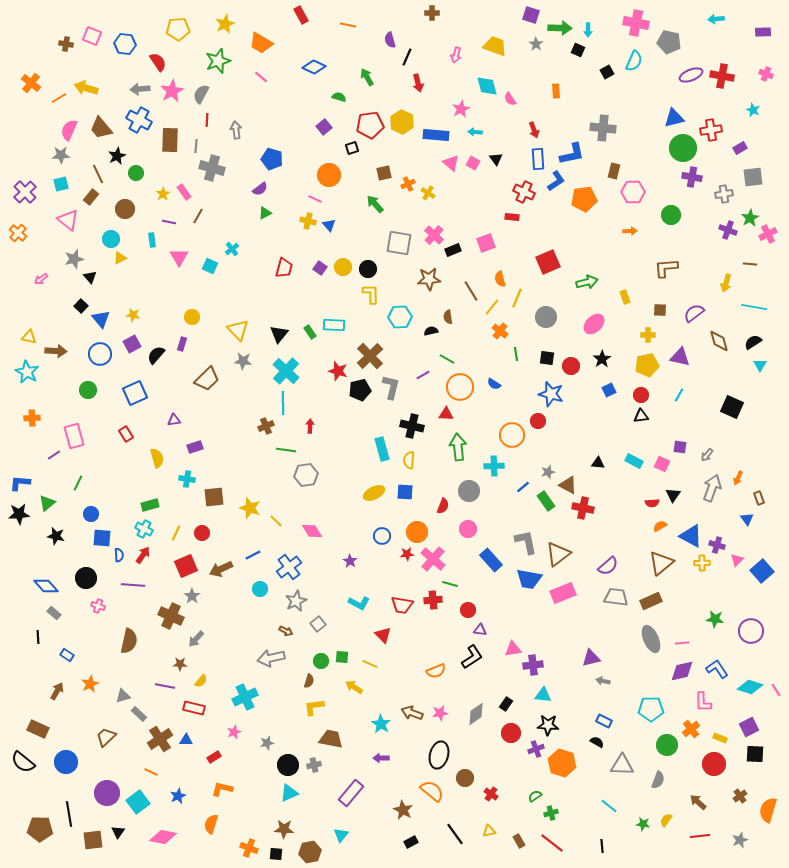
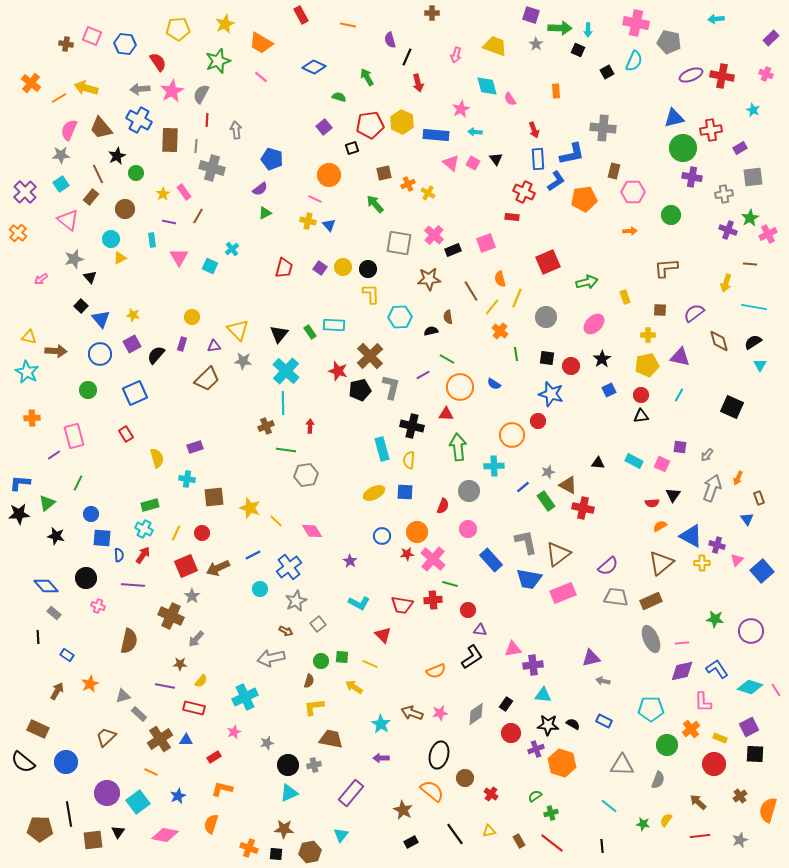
purple rectangle at (763, 32): moved 8 px right, 6 px down; rotated 42 degrees counterclockwise
cyan square at (61, 184): rotated 21 degrees counterclockwise
purple triangle at (174, 420): moved 40 px right, 74 px up
brown arrow at (221, 569): moved 3 px left, 1 px up
black semicircle at (597, 742): moved 24 px left, 18 px up
pink diamond at (163, 837): moved 2 px right, 2 px up
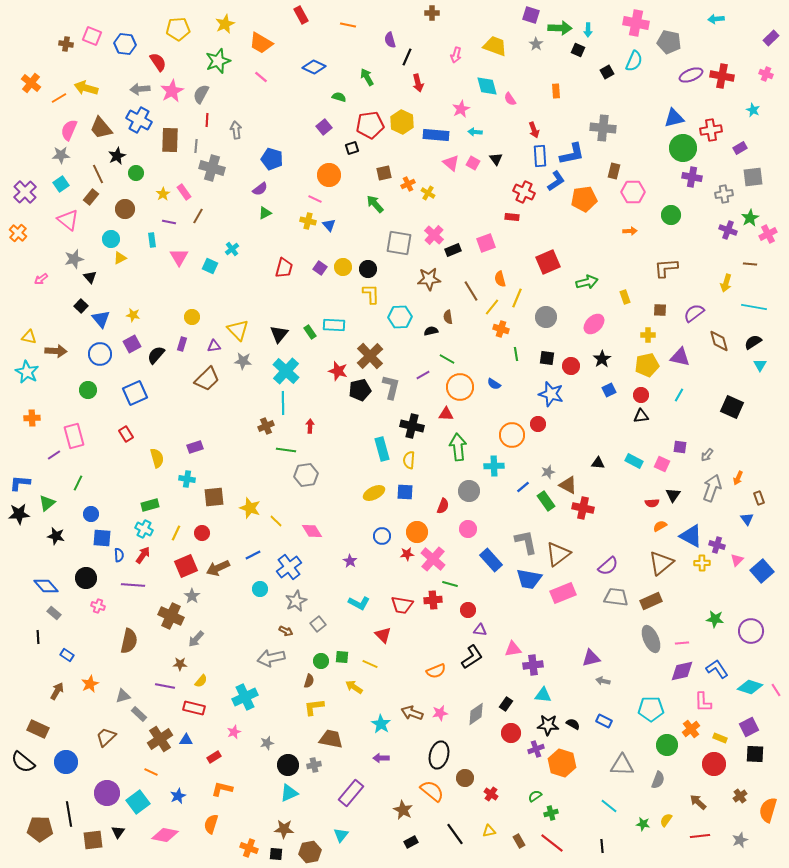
blue rectangle at (538, 159): moved 2 px right, 3 px up
orange cross at (500, 331): moved 1 px right, 2 px up; rotated 21 degrees counterclockwise
red circle at (538, 421): moved 3 px down
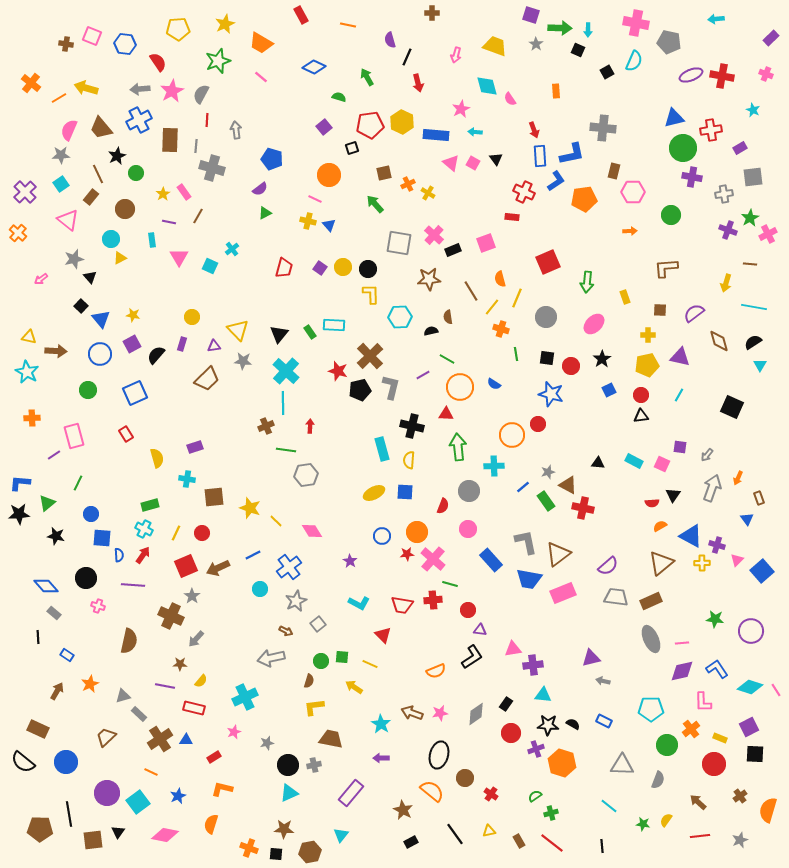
blue cross at (139, 120): rotated 35 degrees clockwise
green arrow at (587, 282): rotated 110 degrees clockwise
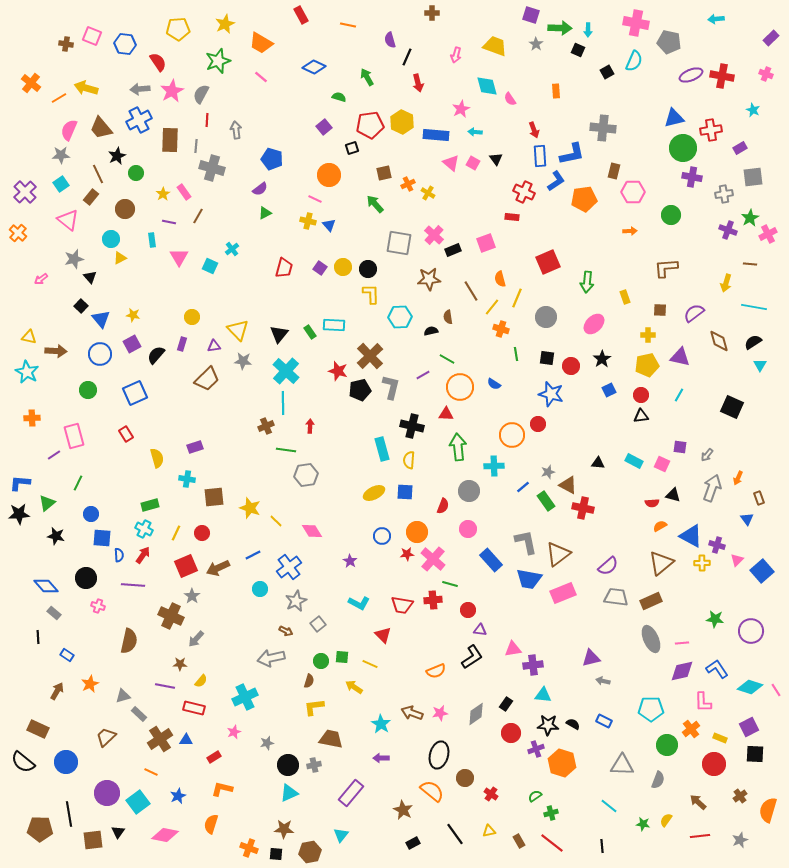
black triangle at (673, 495): rotated 49 degrees counterclockwise
black rectangle at (411, 842): moved 2 px right, 1 px down
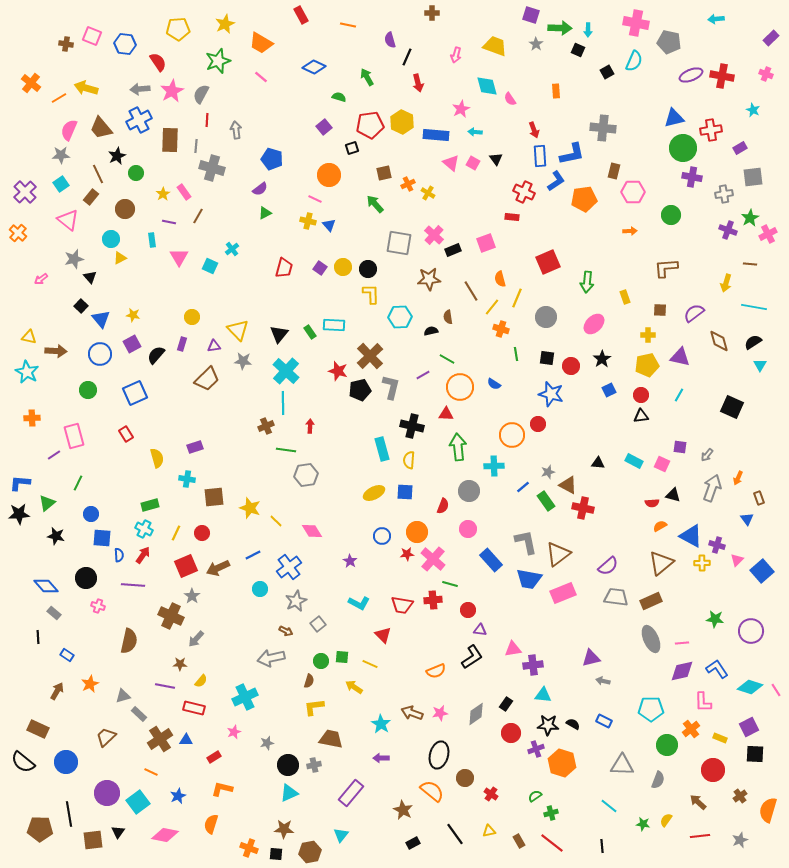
red circle at (714, 764): moved 1 px left, 6 px down
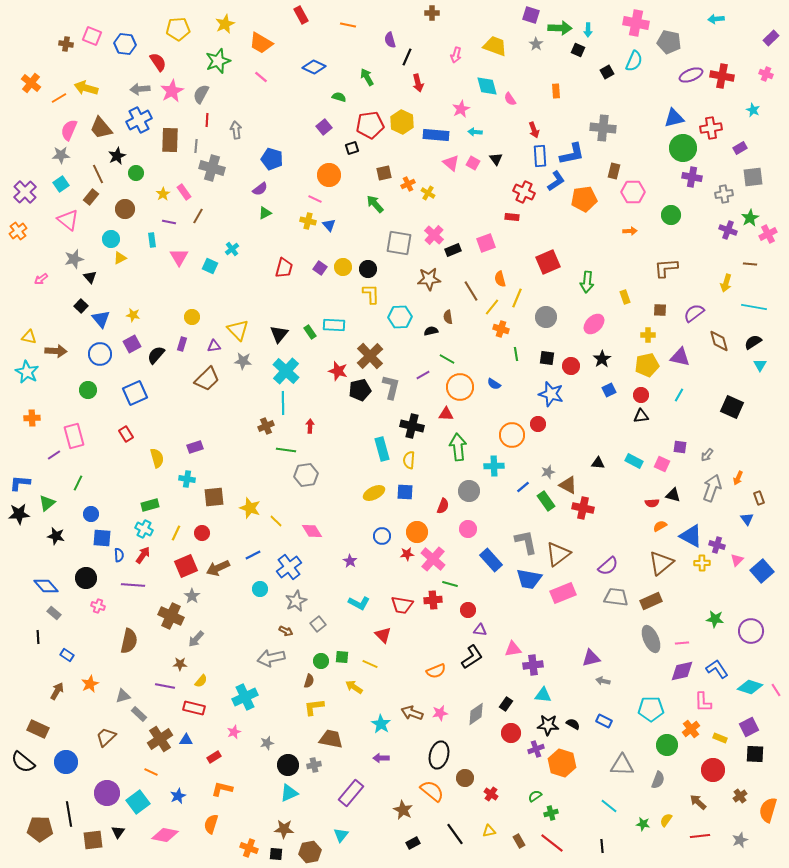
red cross at (711, 130): moved 2 px up
orange cross at (18, 233): moved 2 px up; rotated 12 degrees clockwise
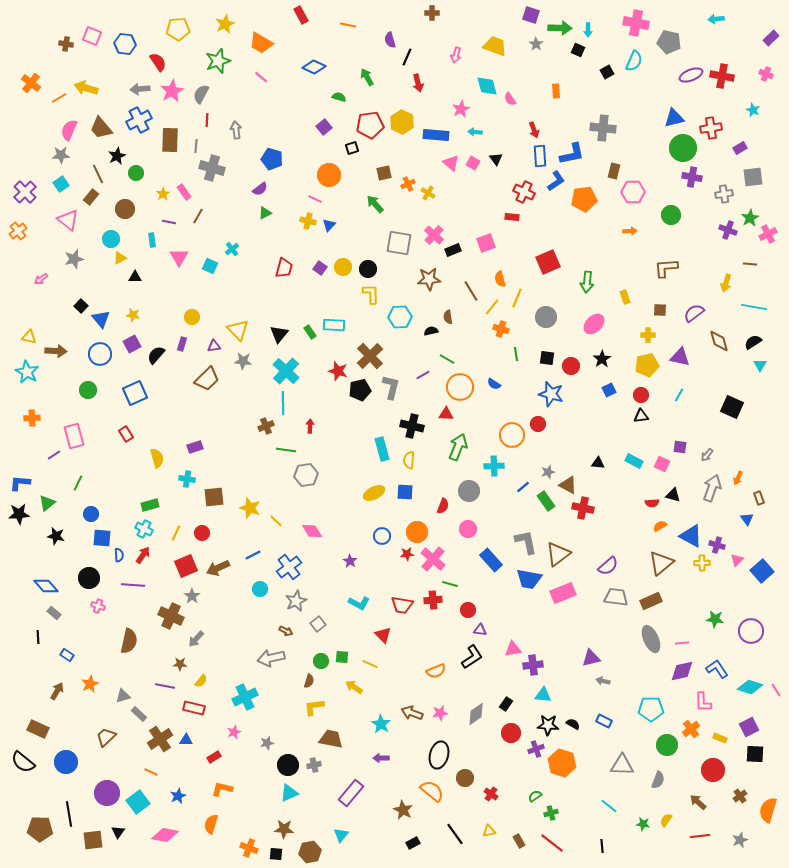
blue triangle at (329, 225): rotated 24 degrees clockwise
black triangle at (90, 277): moved 45 px right; rotated 48 degrees counterclockwise
green arrow at (458, 447): rotated 28 degrees clockwise
black circle at (86, 578): moved 3 px right
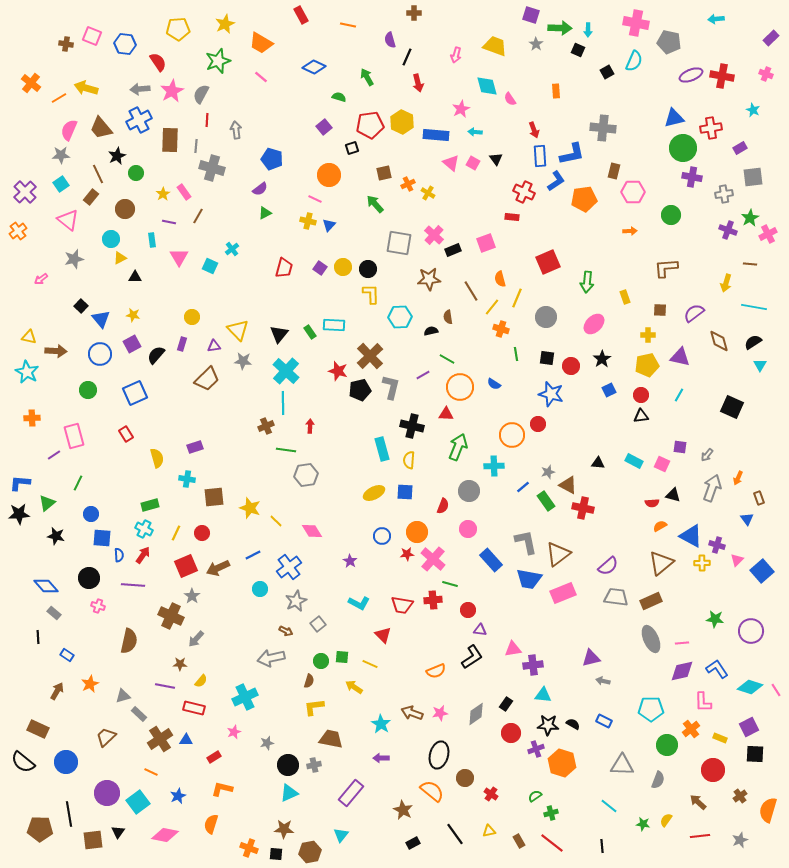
brown cross at (432, 13): moved 18 px left
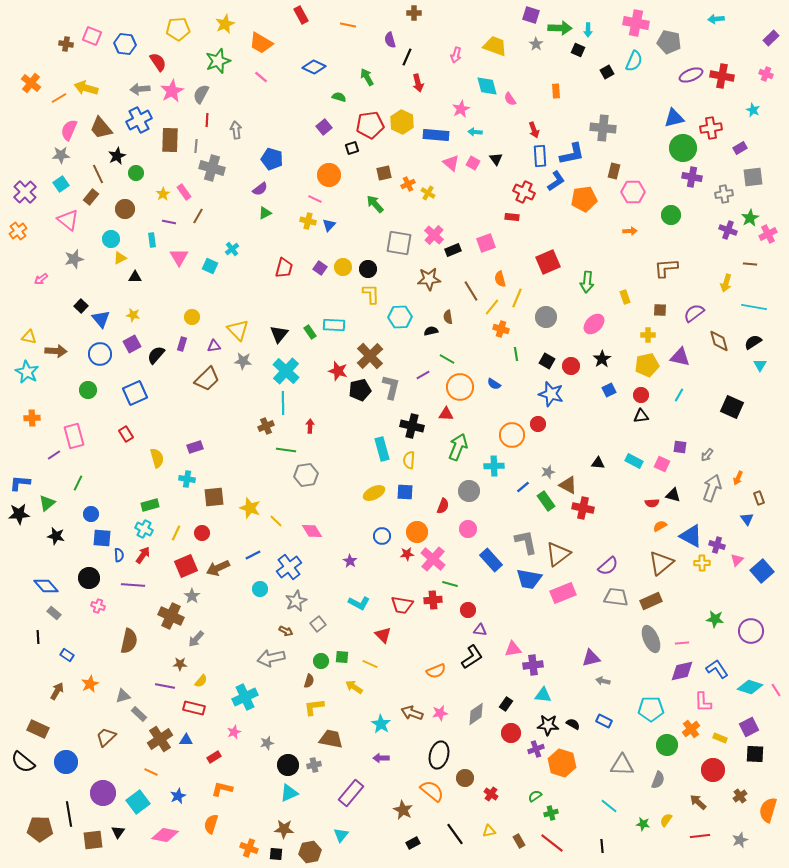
black square at (547, 358): moved 3 px down; rotated 21 degrees clockwise
purple circle at (107, 793): moved 4 px left
